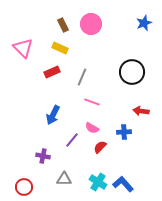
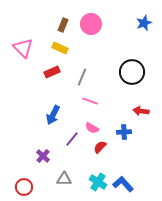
brown rectangle: rotated 48 degrees clockwise
pink line: moved 2 px left, 1 px up
purple line: moved 1 px up
purple cross: rotated 32 degrees clockwise
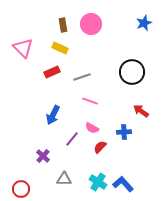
brown rectangle: rotated 32 degrees counterclockwise
gray line: rotated 48 degrees clockwise
red arrow: rotated 28 degrees clockwise
red circle: moved 3 px left, 2 px down
